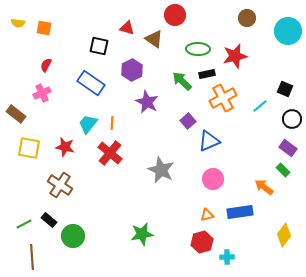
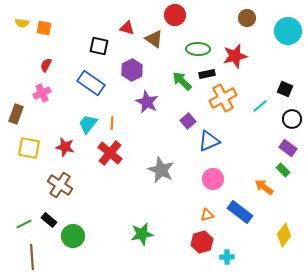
yellow semicircle at (18, 23): moved 4 px right
brown rectangle at (16, 114): rotated 72 degrees clockwise
blue rectangle at (240, 212): rotated 45 degrees clockwise
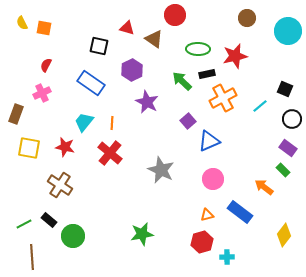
yellow semicircle at (22, 23): rotated 56 degrees clockwise
cyan trapezoid at (88, 124): moved 4 px left, 2 px up
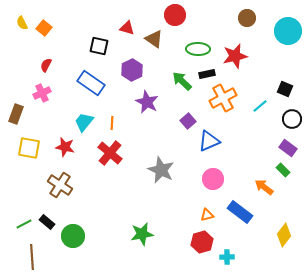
orange square at (44, 28): rotated 28 degrees clockwise
black rectangle at (49, 220): moved 2 px left, 2 px down
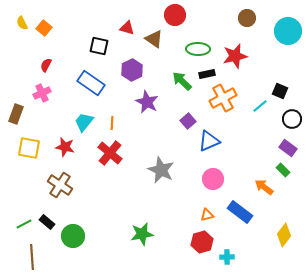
black square at (285, 89): moved 5 px left, 2 px down
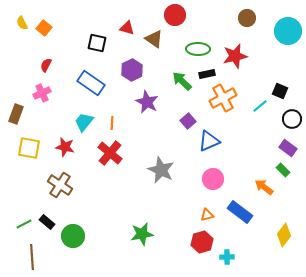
black square at (99, 46): moved 2 px left, 3 px up
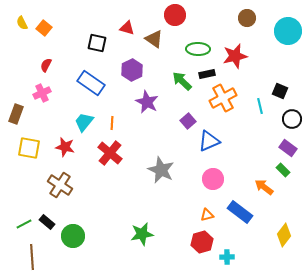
cyan line at (260, 106): rotated 63 degrees counterclockwise
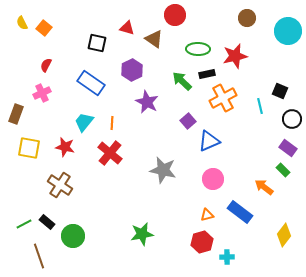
gray star at (161, 170): moved 2 px right; rotated 12 degrees counterclockwise
brown line at (32, 257): moved 7 px right, 1 px up; rotated 15 degrees counterclockwise
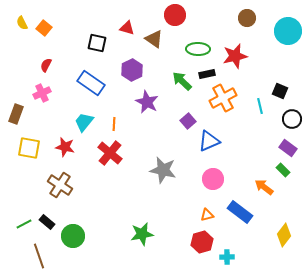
orange line at (112, 123): moved 2 px right, 1 px down
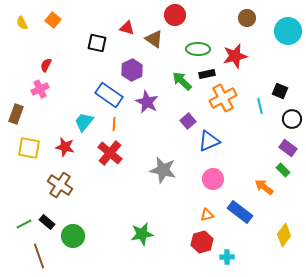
orange square at (44, 28): moved 9 px right, 8 px up
blue rectangle at (91, 83): moved 18 px right, 12 px down
pink cross at (42, 93): moved 2 px left, 4 px up
